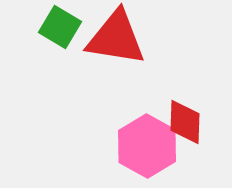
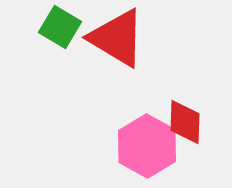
red triangle: moved 1 px right; rotated 22 degrees clockwise
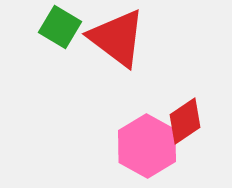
red triangle: rotated 6 degrees clockwise
red diamond: moved 1 px up; rotated 54 degrees clockwise
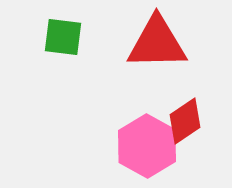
green square: moved 3 px right, 10 px down; rotated 24 degrees counterclockwise
red triangle: moved 40 px right, 5 px down; rotated 38 degrees counterclockwise
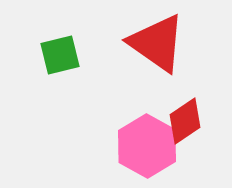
green square: moved 3 px left, 18 px down; rotated 21 degrees counterclockwise
red triangle: rotated 36 degrees clockwise
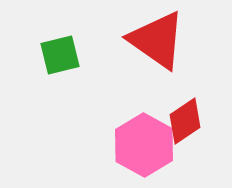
red triangle: moved 3 px up
pink hexagon: moved 3 px left, 1 px up
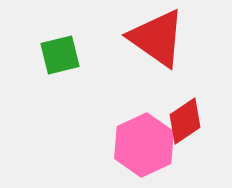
red triangle: moved 2 px up
pink hexagon: rotated 6 degrees clockwise
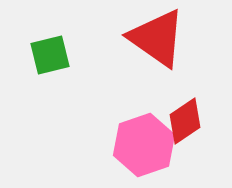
green square: moved 10 px left
pink hexagon: rotated 6 degrees clockwise
